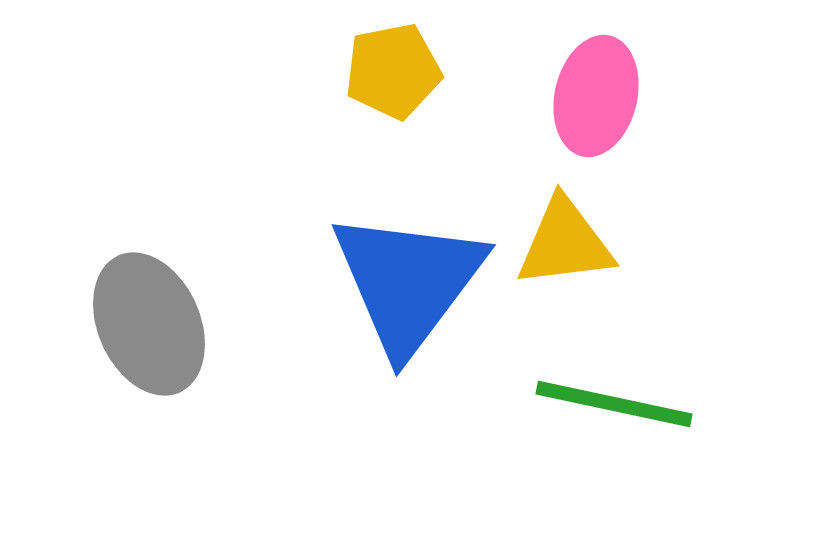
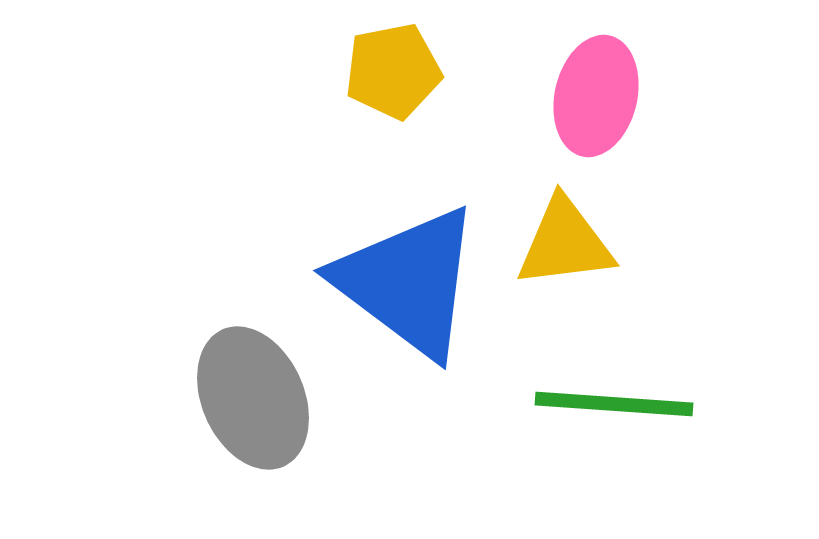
blue triangle: rotated 30 degrees counterclockwise
gray ellipse: moved 104 px right, 74 px down
green line: rotated 8 degrees counterclockwise
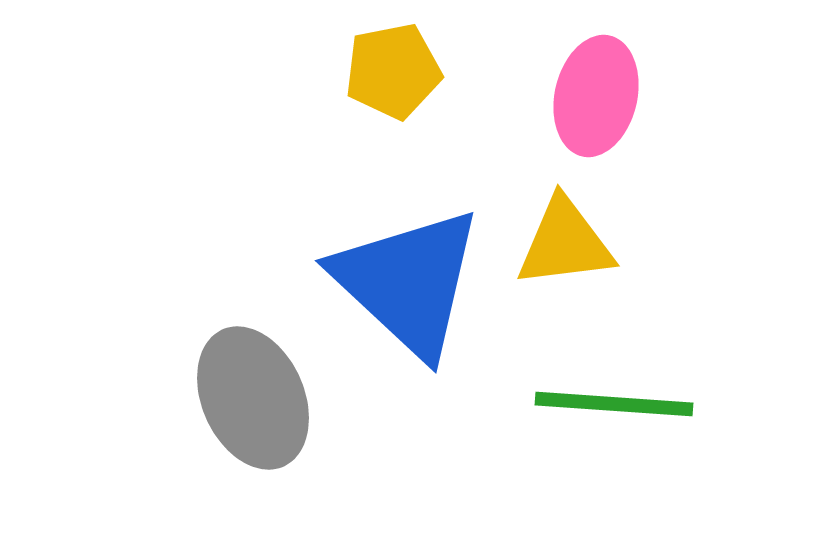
blue triangle: rotated 6 degrees clockwise
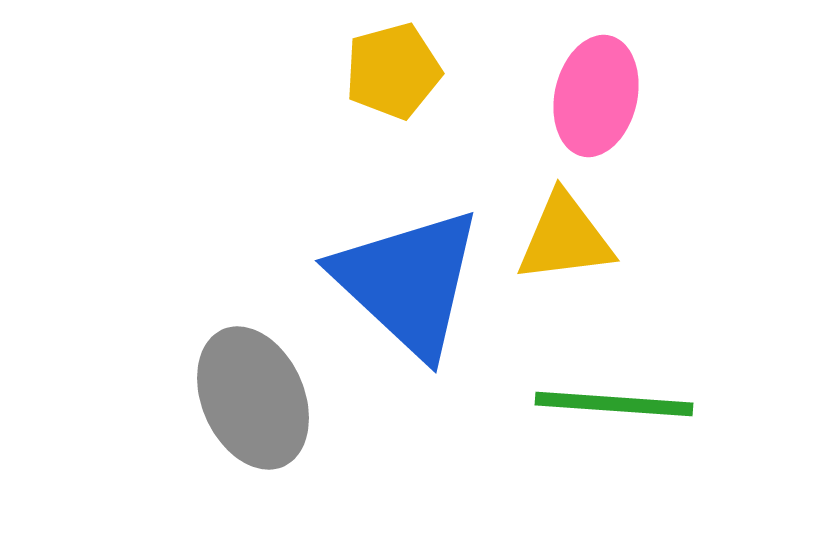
yellow pentagon: rotated 4 degrees counterclockwise
yellow triangle: moved 5 px up
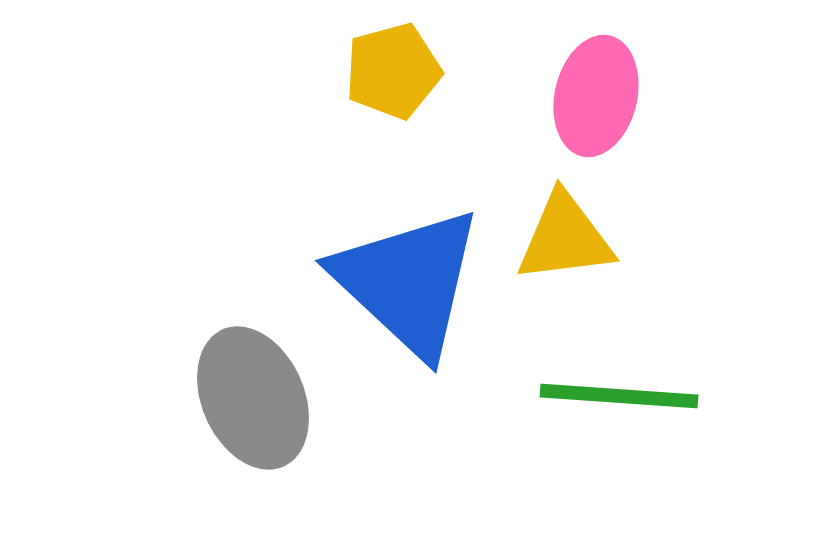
green line: moved 5 px right, 8 px up
